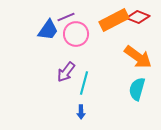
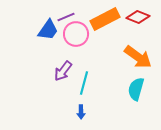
orange rectangle: moved 9 px left, 1 px up
purple arrow: moved 3 px left, 1 px up
cyan semicircle: moved 1 px left
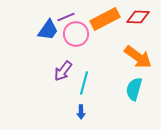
red diamond: rotated 20 degrees counterclockwise
cyan semicircle: moved 2 px left
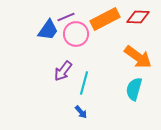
blue arrow: rotated 40 degrees counterclockwise
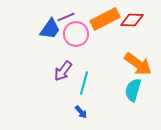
red diamond: moved 6 px left, 3 px down
blue trapezoid: moved 2 px right, 1 px up
orange arrow: moved 7 px down
cyan semicircle: moved 1 px left, 1 px down
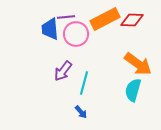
purple line: rotated 18 degrees clockwise
blue trapezoid: rotated 140 degrees clockwise
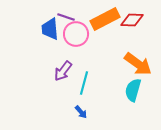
purple line: rotated 24 degrees clockwise
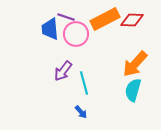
orange arrow: moved 3 px left; rotated 96 degrees clockwise
cyan line: rotated 30 degrees counterclockwise
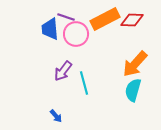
blue arrow: moved 25 px left, 4 px down
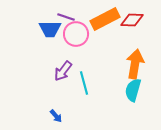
blue trapezoid: rotated 85 degrees counterclockwise
orange arrow: rotated 148 degrees clockwise
